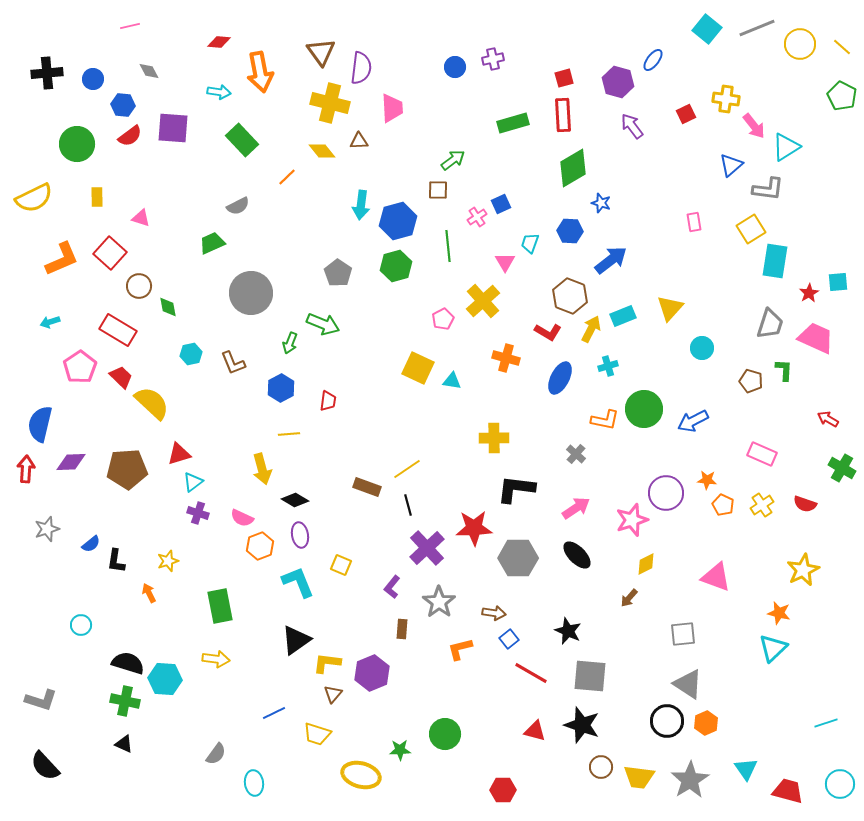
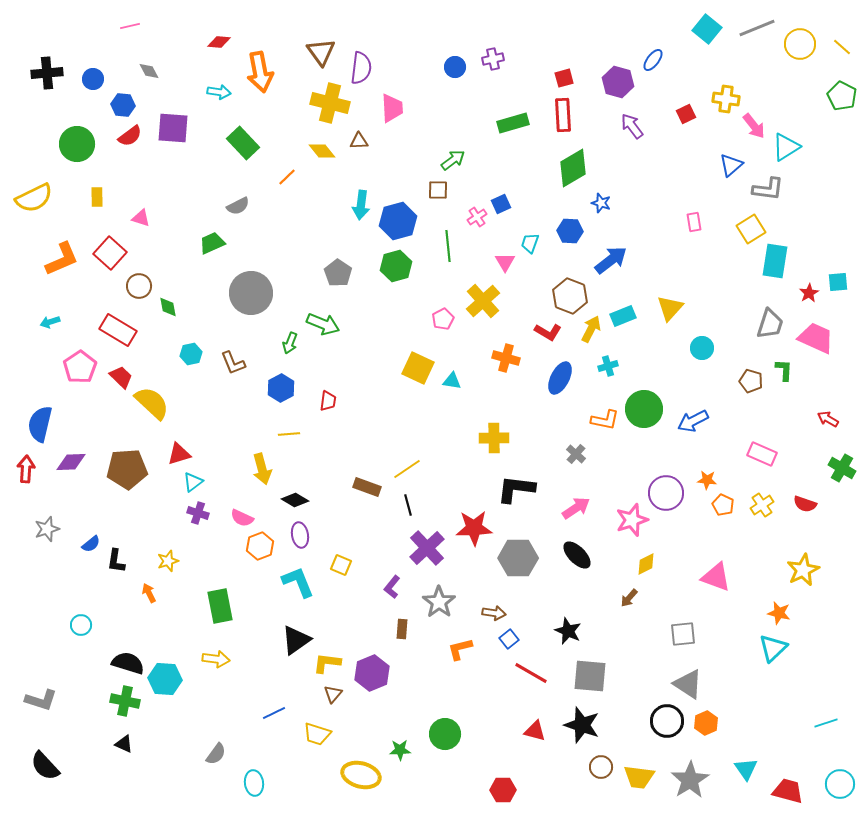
green rectangle at (242, 140): moved 1 px right, 3 px down
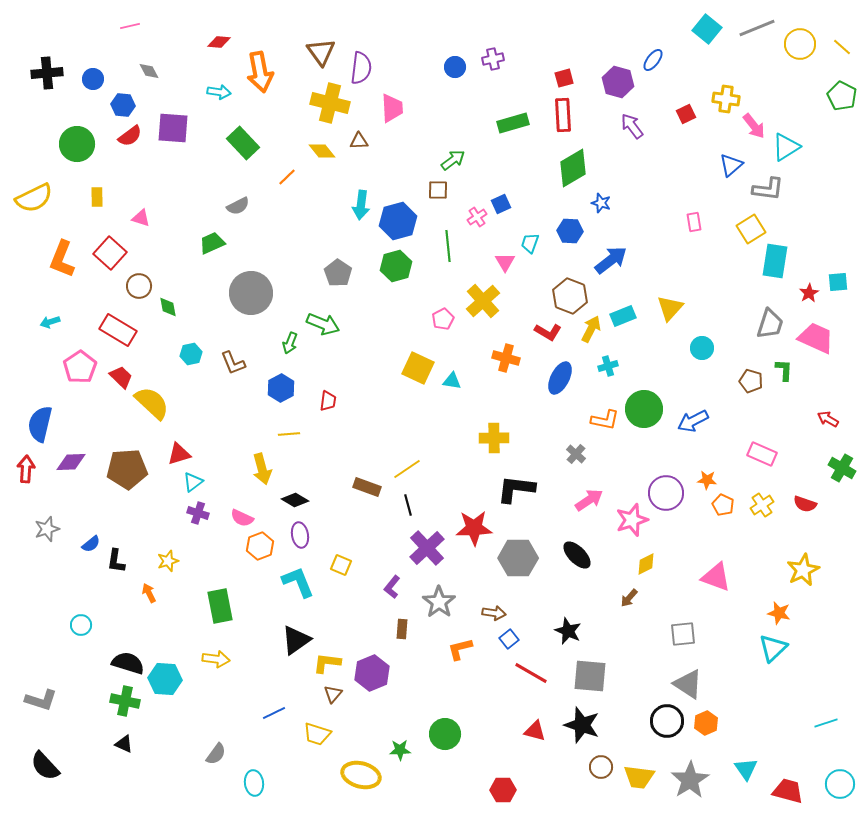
orange L-shape at (62, 259): rotated 135 degrees clockwise
pink arrow at (576, 508): moved 13 px right, 8 px up
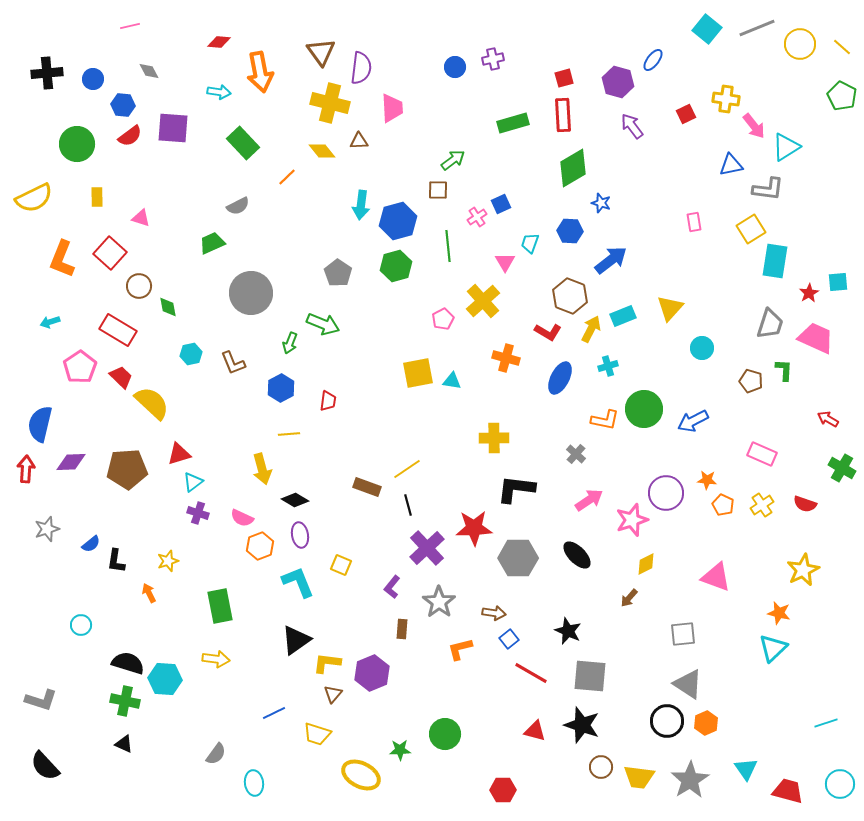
blue triangle at (731, 165): rotated 30 degrees clockwise
yellow square at (418, 368): moved 5 px down; rotated 36 degrees counterclockwise
yellow ellipse at (361, 775): rotated 12 degrees clockwise
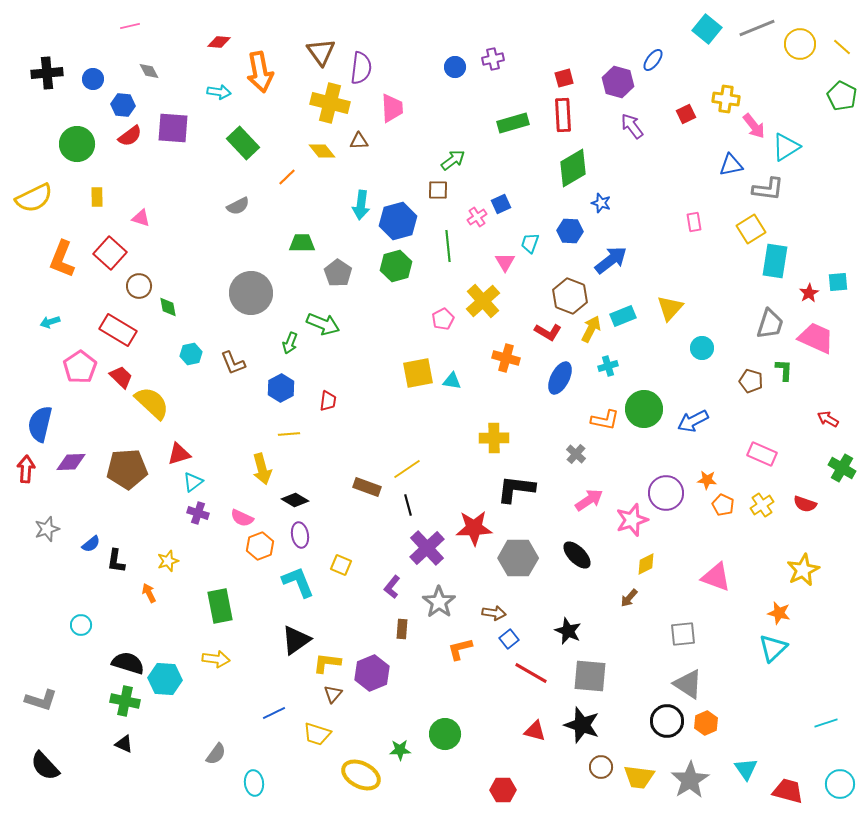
green trapezoid at (212, 243): moved 90 px right; rotated 24 degrees clockwise
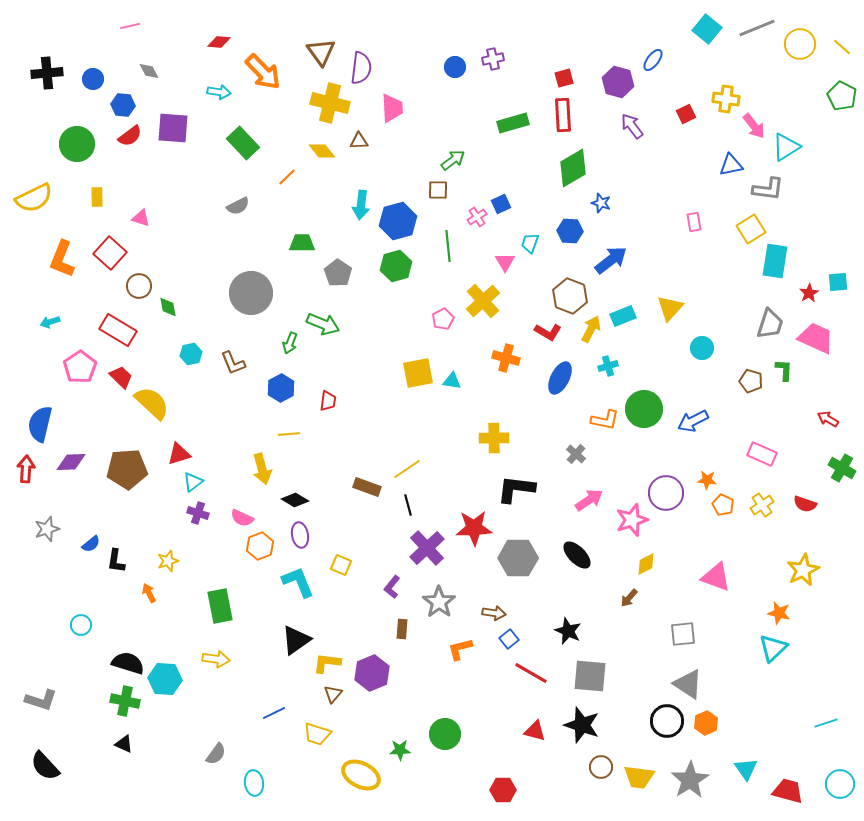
orange arrow at (260, 72): moved 3 px right; rotated 33 degrees counterclockwise
